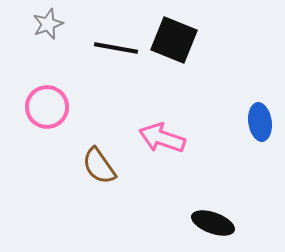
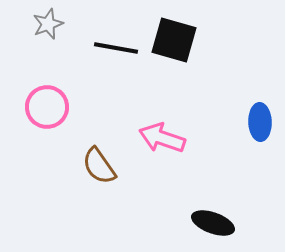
black square: rotated 6 degrees counterclockwise
blue ellipse: rotated 6 degrees clockwise
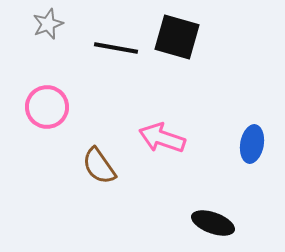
black square: moved 3 px right, 3 px up
blue ellipse: moved 8 px left, 22 px down; rotated 12 degrees clockwise
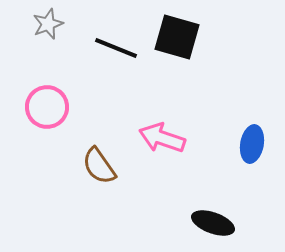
black line: rotated 12 degrees clockwise
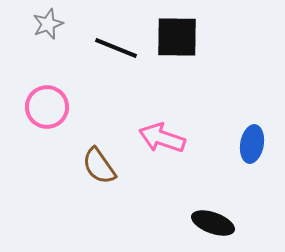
black square: rotated 15 degrees counterclockwise
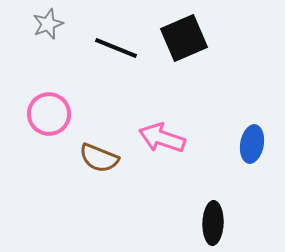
black square: moved 7 px right, 1 px down; rotated 24 degrees counterclockwise
pink circle: moved 2 px right, 7 px down
brown semicircle: moved 8 px up; rotated 33 degrees counterclockwise
black ellipse: rotated 72 degrees clockwise
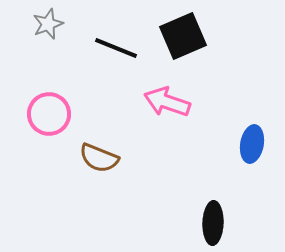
black square: moved 1 px left, 2 px up
pink arrow: moved 5 px right, 36 px up
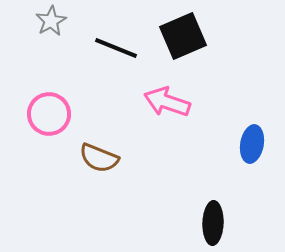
gray star: moved 3 px right, 3 px up; rotated 8 degrees counterclockwise
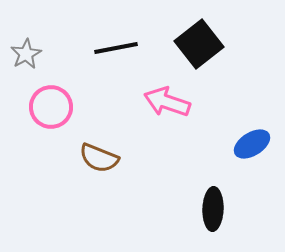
gray star: moved 25 px left, 33 px down
black square: moved 16 px right, 8 px down; rotated 15 degrees counterclockwise
black line: rotated 33 degrees counterclockwise
pink circle: moved 2 px right, 7 px up
blue ellipse: rotated 48 degrees clockwise
black ellipse: moved 14 px up
